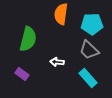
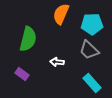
orange semicircle: rotated 15 degrees clockwise
cyan rectangle: moved 4 px right, 5 px down
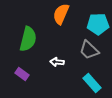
cyan pentagon: moved 6 px right
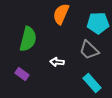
cyan pentagon: moved 1 px up
